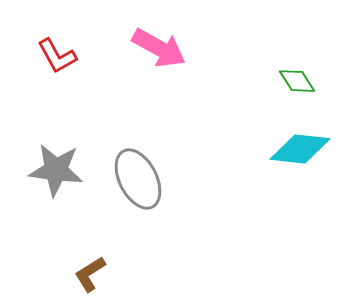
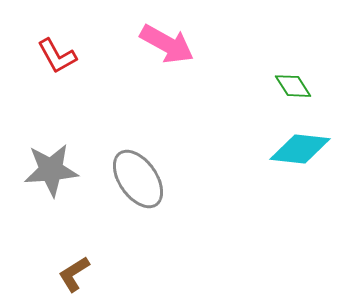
pink arrow: moved 8 px right, 4 px up
green diamond: moved 4 px left, 5 px down
gray star: moved 5 px left; rotated 12 degrees counterclockwise
gray ellipse: rotated 8 degrees counterclockwise
brown L-shape: moved 16 px left
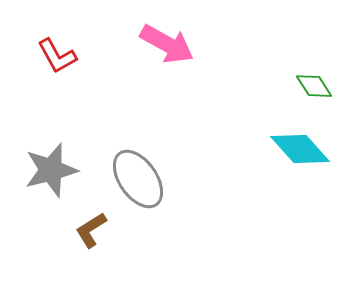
green diamond: moved 21 px right
cyan diamond: rotated 42 degrees clockwise
gray star: rotated 10 degrees counterclockwise
brown L-shape: moved 17 px right, 44 px up
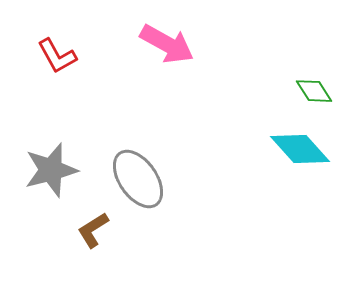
green diamond: moved 5 px down
brown L-shape: moved 2 px right
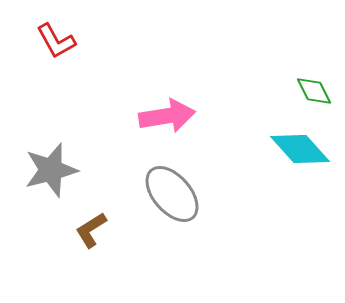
pink arrow: moved 72 px down; rotated 38 degrees counterclockwise
red L-shape: moved 1 px left, 15 px up
green diamond: rotated 6 degrees clockwise
gray ellipse: moved 34 px right, 15 px down; rotated 6 degrees counterclockwise
brown L-shape: moved 2 px left
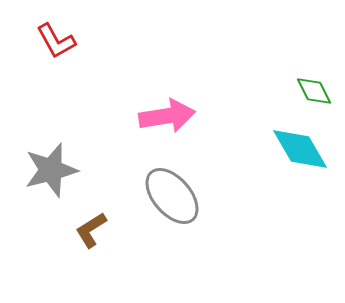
cyan diamond: rotated 12 degrees clockwise
gray ellipse: moved 2 px down
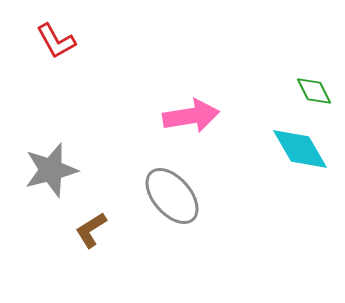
pink arrow: moved 24 px right
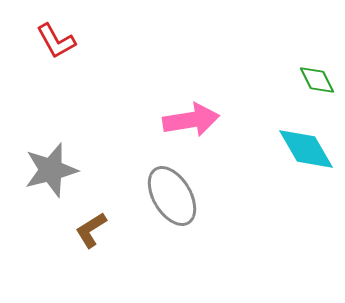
green diamond: moved 3 px right, 11 px up
pink arrow: moved 4 px down
cyan diamond: moved 6 px right
gray ellipse: rotated 10 degrees clockwise
